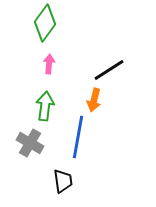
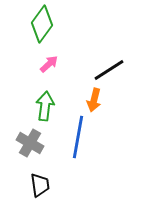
green diamond: moved 3 px left, 1 px down
pink arrow: rotated 42 degrees clockwise
black trapezoid: moved 23 px left, 4 px down
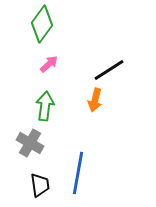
orange arrow: moved 1 px right
blue line: moved 36 px down
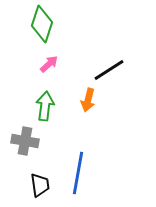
green diamond: rotated 18 degrees counterclockwise
orange arrow: moved 7 px left
gray cross: moved 5 px left, 2 px up; rotated 20 degrees counterclockwise
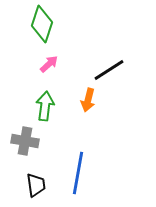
black trapezoid: moved 4 px left
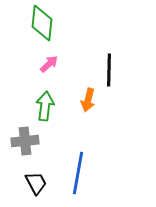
green diamond: moved 1 px up; rotated 12 degrees counterclockwise
black line: rotated 56 degrees counterclockwise
gray cross: rotated 16 degrees counterclockwise
black trapezoid: moved 2 px up; rotated 20 degrees counterclockwise
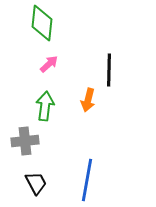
blue line: moved 9 px right, 7 px down
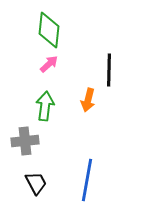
green diamond: moved 7 px right, 7 px down
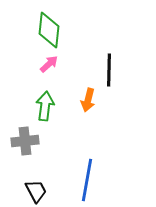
black trapezoid: moved 8 px down
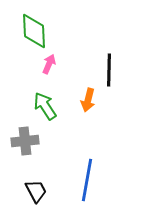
green diamond: moved 15 px left, 1 px down; rotated 9 degrees counterclockwise
pink arrow: rotated 24 degrees counterclockwise
green arrow: rotated 40 degrees counterclockwise
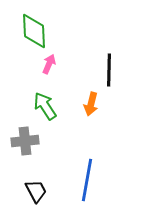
orange arrow: moved 3 px right, 4 px down
